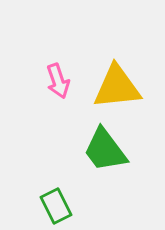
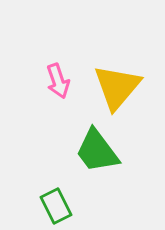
yellow triangle: rotated 44 degrees counterclockwise
green trapezoid: moved 8 px left, 1 px down
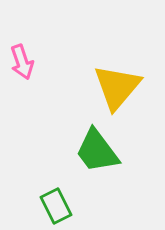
pink arrow: moved 36 px left, 19 px up
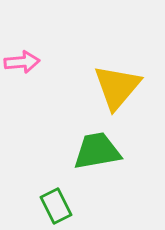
pink arrow: rotated 76 degrees counterclockwise
green trapezoid: rotated 117 degrees clockwise
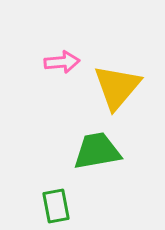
pink arrow: moved 40 px right
green rectangle: rotated 16 degrees clockwise
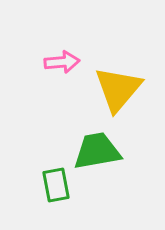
yellow triangle: moved 1 px right, 2 px down
green rectangle: moved 21 px up
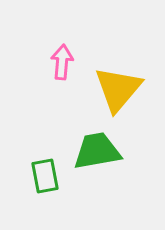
pink arrow: rotated 80 degrees counterclockwise
green rectangle: moved 11 px left, 9 px up
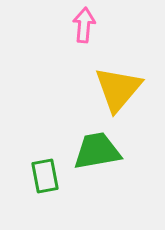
pink arrow: moved 22 px right, 37 px up
